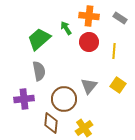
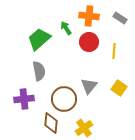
yellow square: moved 1 px right, 3 px down
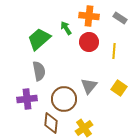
purple cross: moved 3 px right
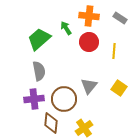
purple cross: moved 7 px right
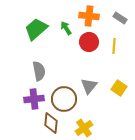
green trapezoid: moved 3 px left, 10 px up
yellow line: moved 5 px up
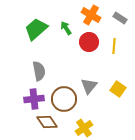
orange cross: moved 2 px right, 1 px up; rotated 24 degrees clockwise
yellow square: moved 1 px left, 1 px down
brown diamond: moved 4 px left, 1 px up; rotated 40 degrees counterclockwise
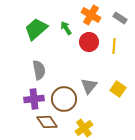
gray semicircle: moved 1 px up
